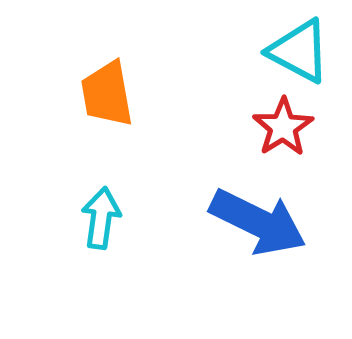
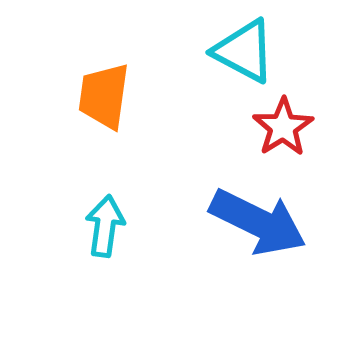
cyan triangle: moved 55 px left
orange trapezoid: moved 3 px left, 2 px down; rotated 18 degrees clockwise
cyan arrow: moved 4 px right, 8 px down
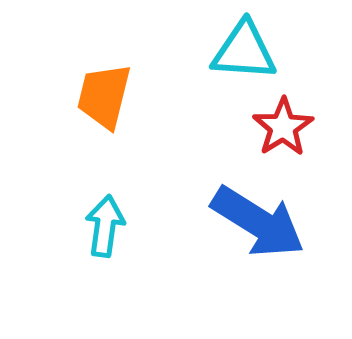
cyan triangle: rotated 24 degrees counterclockwise
orange trapezoid: rotated 6 degrees clockwise
blue arrow: rotated 6 degrees clockwise
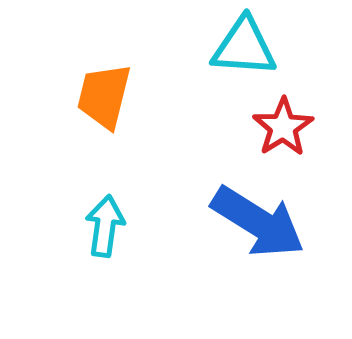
cyan triangle: moved 4 px up
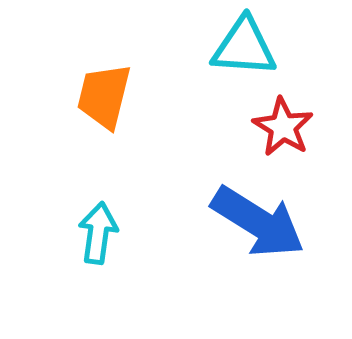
red star: rotated 8 degrees counterclockwise
cyan arrow: moved 7 px left, 7 px down
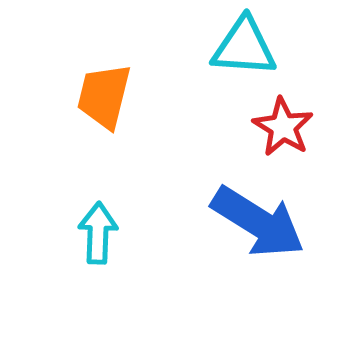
cyan arrow: rotated 6 degrees counterclockwise
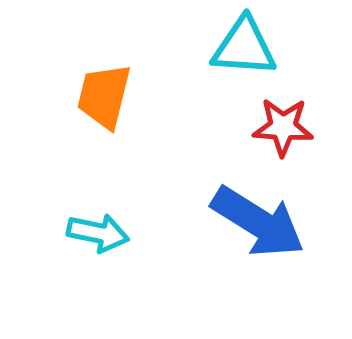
red star: rotated 28 degrees counterclockwise
cyan arrow: rotated 100 degrees clockwise
